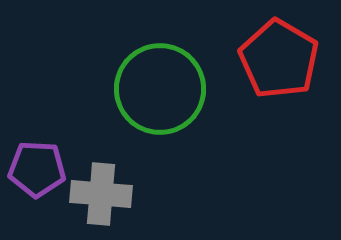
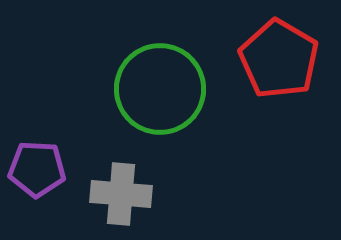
gray cross: moved 20 px right
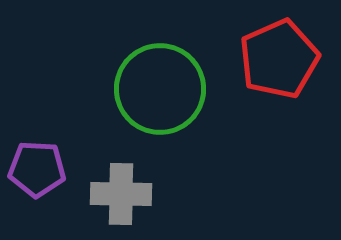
red pentagon: rotated 18 degrees clockwise
gray cross: rotated 4 degrees counterclockwise
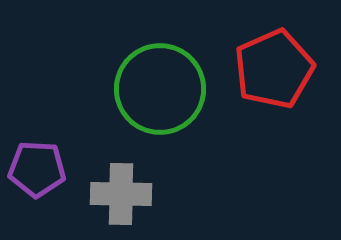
red pentagon: moved 5 px left, 10 px down
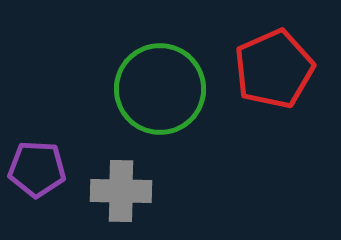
gray cross: moved 3 px up
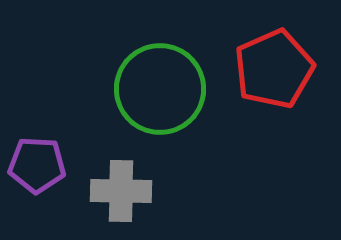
purple pentagon: moved 4 px up
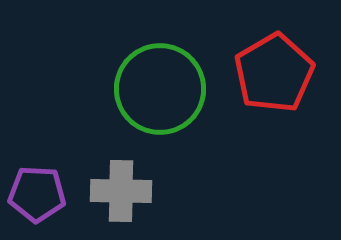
red pentagon: moved 4 px down; rotated 6 degrees counterclockwise
purple pentagon: moved 29 px down
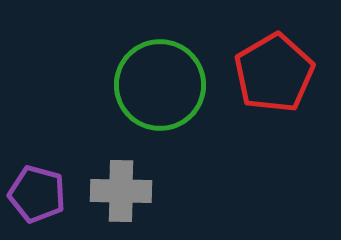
green circle: moved 4 px up
purple pentagon: rotated 12 degrees clockwise
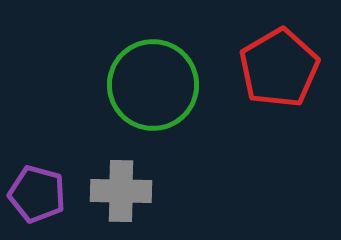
red pentagon: moved 5 px right, 5 px up
green circle: moved 7 px left
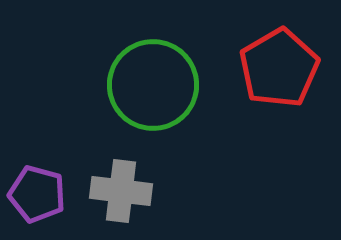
gray cross: rotated 6 degrees clockwise
